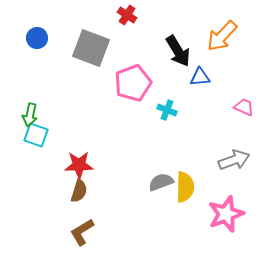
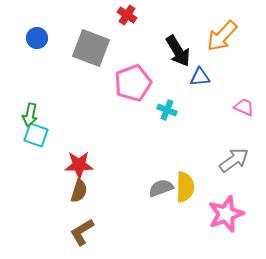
gray arrow: rotated 16 degrees counterclockwise
gray semicircle: moved 6 px down
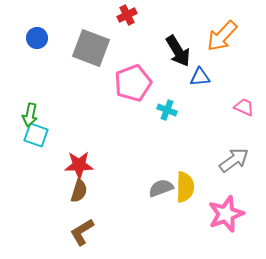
red cross: rotated 30 degrees clockwise
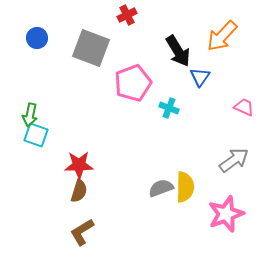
blue triangle: rotated 50 degrees counterclockwise
cyan cross: moved 2 px right, 2 px up
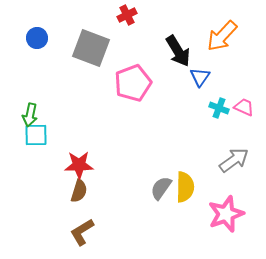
cyan cross: moved 50 px right
cyan square: rotated 20 degrees counterclockwise
gray semicircle: rotated 35 degrees counterclockwise
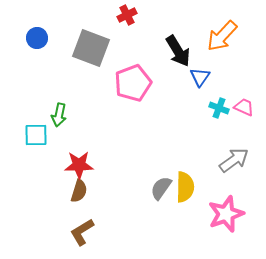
green arrow: moved 29 px right
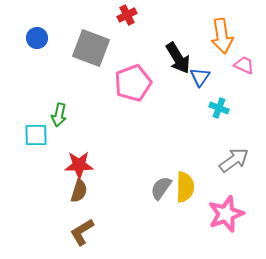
orange arrow: rotated 52 degrees counterclockwise
black arrow: moved 7 px down
pink trapezoid: moved 42 px up
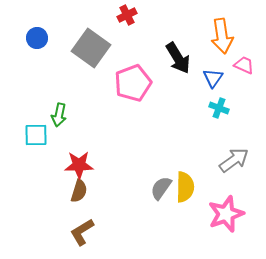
gray square: rotated 15 degrees clockwise
blue triangle: moved 13 px right, 1 px down
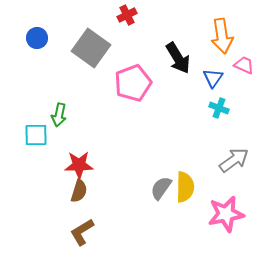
pink star: rotated 9 degrees clockwise
